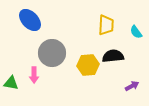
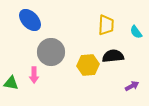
gray circle: moved 1 px left, 1 px up
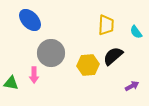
gray circle: moved 1 px down
black semicircle: rotated 35 degrees counterclockwise
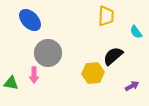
yellow trapezoid: moved 9 px up
gray circle: moved 3 px left
yellow hexagon: moved 5 px right, 8 px down
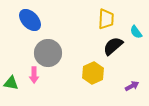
yellow trapezoid: moved 3 px down
black semicircle: moved 10 px up
yellow hexagon: rotated 20 degrees counterclockwise
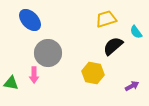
yellow trapezoid: rotated 110 degrees counterclockwise
yellow hexagon: rotated 25 degrees counterclockwise
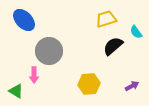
blue ellipse: moved 6 px left
gray circle: moved 1 px right, 2 px up
yellow hexagon: moved 4 px left, 11 px down; rotated 15 degrees counterclockwise
green triangle: moved 5 px right, 8 px down; rotated 21 degrees clockwise
